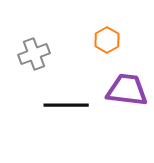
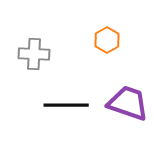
gray cross: rotated 24 degrees clockwise
purple trapezoid: moved 1 px right, 13 px down; rotated 12 degrees clockwise
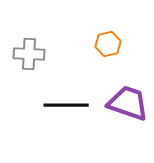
orange hexagon: moved 1 px right, 4 px down; rotated 15 degrees clockwise
gray cross: moved 5 px left
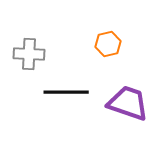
black line: moved 13 px up
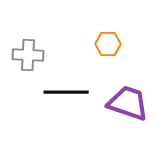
orange hexagon: rotated 15 degrees clockwise
gray cross: moved 1 px left, 1 px down
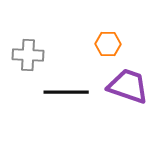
purple trapezoid: moved 17 px up
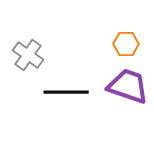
orange hexagon: moved 18 px right
gray cross: rotated 32 degrees clockwise
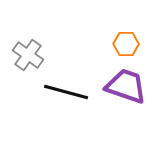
purple trapezoid: moved 2 px left
black line: rotated 15 degrees clockwise
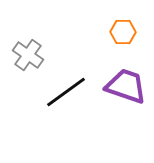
orange hexagon: moved 3 px left, 12 px up
black line: rotated 51 degrees counterclockwise
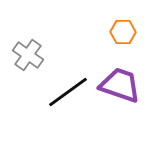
purple trapezoid: moved 6 px left, 1 px up
black line: moved 2 px right
